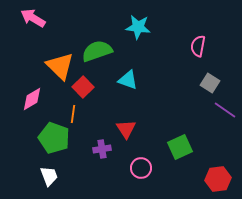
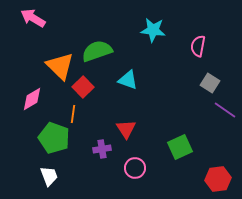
cyan star: moved 15 px right, 3 px down
pink circle: moved 6 px left
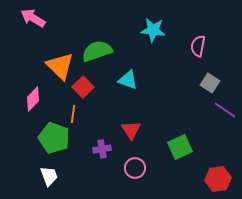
pink diamond: moved 1 px right; rotated 15 degrees counterclockwise
red triangle: moved 5 px right, 1 px down
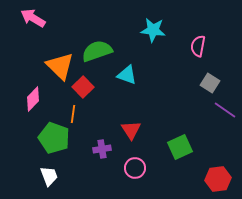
cyan triangle: moved 1 px left, 5 px up
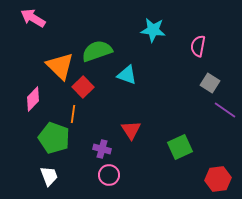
purple cross: rotated 24 degrees clockwise
pink circle: moved 26 px left, 7 px down
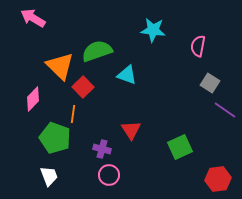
green pentagon: moved 1 px right
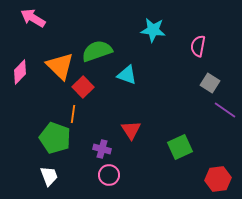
pink diamond: moved 13 px left, 27 px up
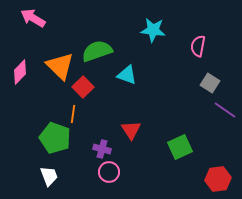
pink circle: moved 3 px up
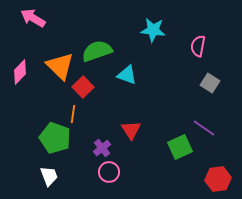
purple line: moved 21 px left, 18 px down
purple cross: moved 1 px up; rotated 36 degrees clockwise
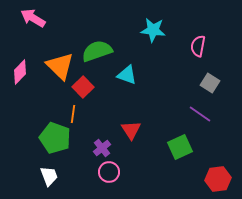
purple line: moved 4 px left, 14 px up
